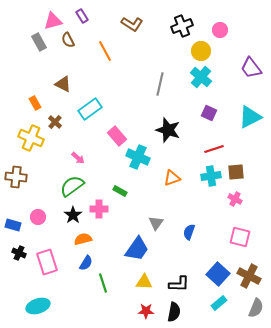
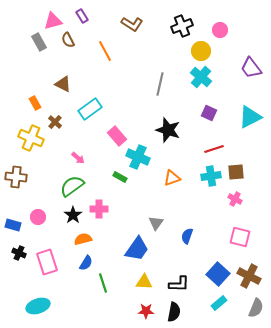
green rectangle at (120, 191): moved 14 px up
blue semicircle at (189, 232): moved 2 px left, 4 px down
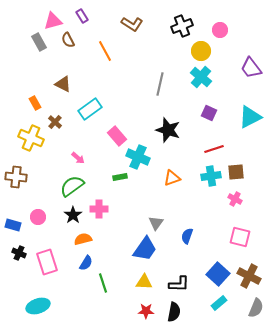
green rectangle at (120, 177): rotated 40 degrees counterclockwise
blue trapezoid at (137, 249): moved 8 px right
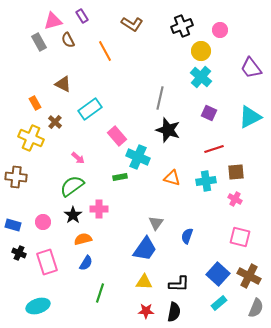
gray line at (160, 84): moved 14 px down
cyan cross at (211, 176): moved 5 px left, 5 px down
orange triangle at (172, 178): rotated 36 degrees clockwise
pink circle at (38, 217): moved 5 px right, 5 px down
green line at (103, 283): moved 3 px left, 10 px down; rotated 36 degrees clockwise
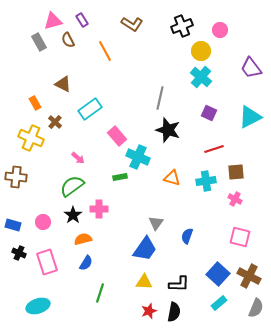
purple rectangle at (82, 16): moved 4 px down
red star at (146, 311): moved 3 px right; rotated 21 degrees counterclockwise
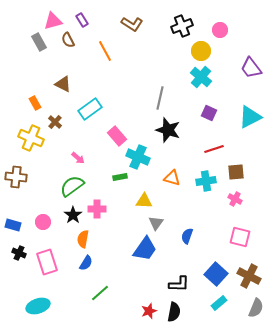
pink cross at (99, 209): moved 2 px left
orange semicircle at (83, 239): rotated 66 degrees counterclockwise
blue square at (218, 274): moved 2 px left
yellow triangle at (144, 282): moved 81 px up
green line at (100, 293): rotated 30 degrees clockwise
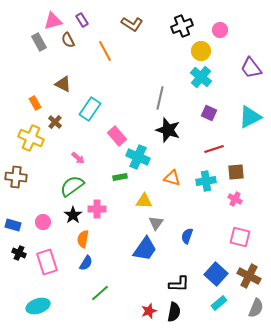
cyan rectangle at (90, 109): rotated 20 degrees counterclockwise
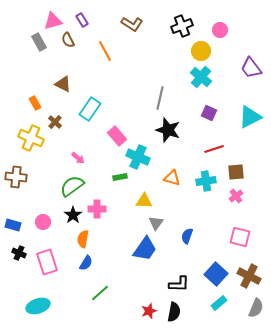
pink cross at (235, 199): moved 1 px right, 3 px up; rotated 24 degrees clockwise
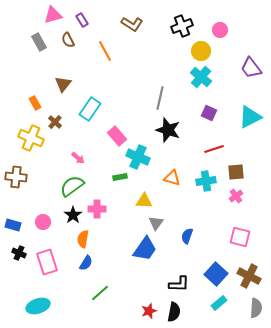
pink triangle at (53, 21): moved 6 px up
brown triangle at (63, 84): rotated 42 degrees clockwise
gray semicircle at (256, 308): rotated 18 degrees counterclockwise
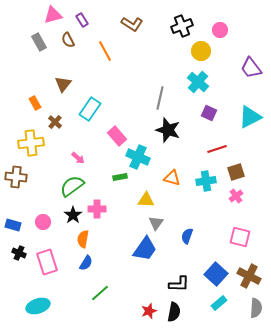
cyan cross at (201, 77): moved 3 px left, 5 px down
yellow cross at (31, 138): moved 5 px down; rotated 30 degrees counterclockwise
red line at (214, 149): moved 3 px right
brown square at (236, 172): rotated 12 degrees counterclockwise
yellow triangle at (144, 201): moved 2 px right, 1 px up
